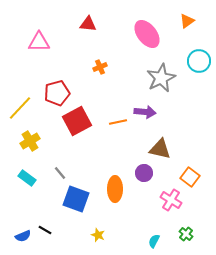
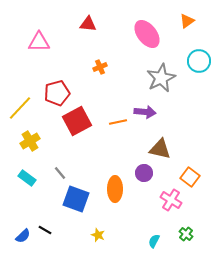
blue semicircle: rotated 21 degrees counterclockwise
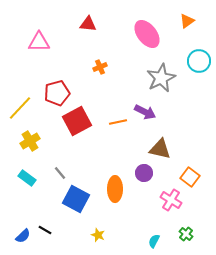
purple arrow: rotated 20 degrees clockwise
blue square: rotated 8 degrees clockwise
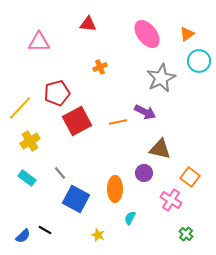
orange triangle: moved 13 px down
cyan semicircle: moved 24 px left, 23 px up
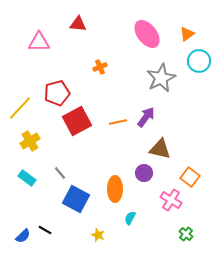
red triangle: moved 10 px left
purple arrow: moved 1 px right, 5 px down; rotated 80 degrees counterclockwise
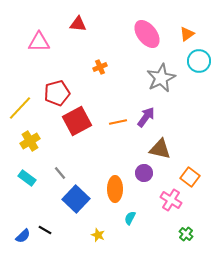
blue square: rotated 16 degrees clockwise
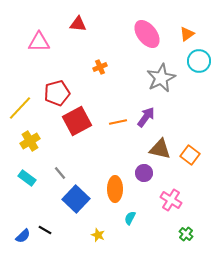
orange square: moved 22 px up
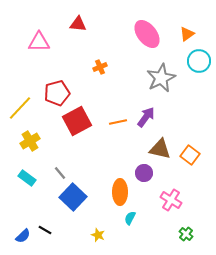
orange ellipse: moved 5 px right, 3 px down
blue square: moved 3 px left, 2 px up
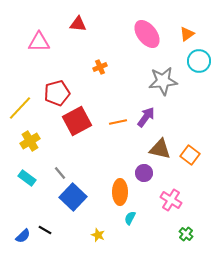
gray star: moved 2 px right, 3 px down; rotated 20 degrees clockwise
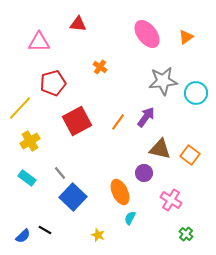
orange triangle: moved 1 px left, 3 px down
cyan circle: moved 3 px left, 32 px down
orange cross: rotated 32 degrees counterclockwise
red pentagon: moved 4 px left, 10 px up
orange line: rotated 42 degrees counterclockwise
orange ellipse: rotated 25 degrees counterclockwise
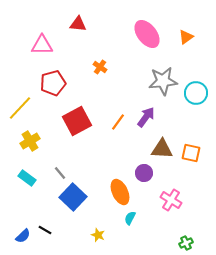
pink triangle: moved 3 px right, 3 px down
brown triangle: moved 2 px right; rotated 10 degrees counterclockwise
orange square: moved 1 px right, 2 px up; rotated 24 degrees counterclockwise
green cross: moved 9 px down; rotated 24 degrees clockwise
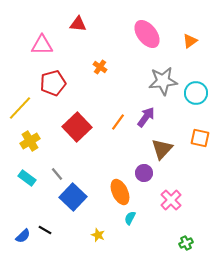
orange triangle: moved 4 px right, 4 px down
red square: moved 6 px down; rotated 16 degrees counterclockwise
brown triangle: rotated 50 degrees counterclockwise
orange square: moved 9 px right, 15 px up
gray line: moved 3 px left, 1 px down
pink cross: rotated 15 degrees clockwise
